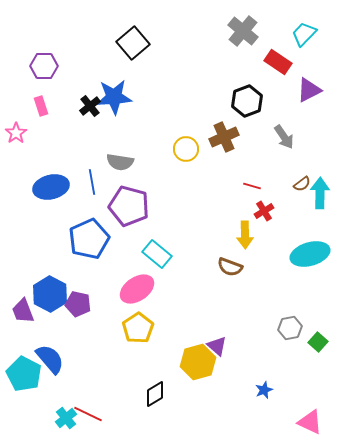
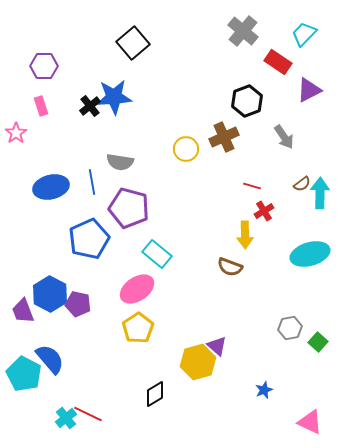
purple pentagon at (129, 206): moved 2 px down
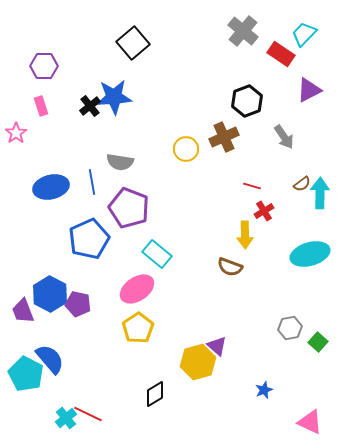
red rectangle at (278, 62): moved 3 px right, 8 px up
purple pentagon at (129, 208): rotated 6 degrees clockwise
cyan pentagon at (24, 374): moved 2 px right
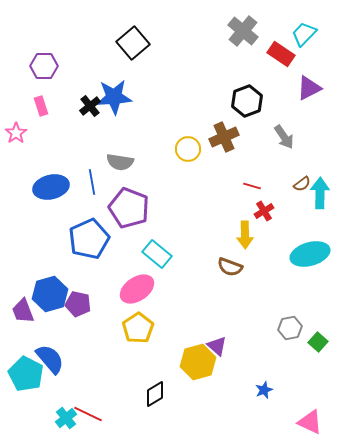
purple triangle at (309, 90): moved 2 px up
yellow circle at (186, 149): moved 2 px right
blue hexagon at (50, 294): rotated 16 degrees clockwise
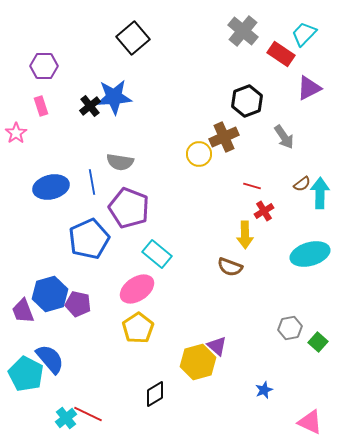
black square at (133, 43): moved 5 px up
yellow circle at (188, 149): moved 11 px right, 5 px down
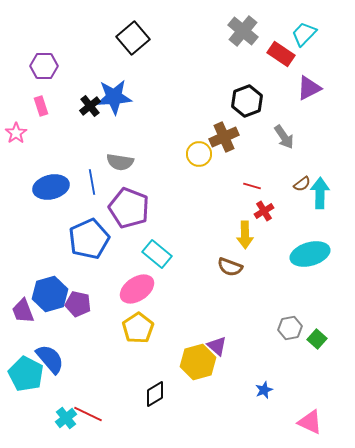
green square at (318, 342): moved 1 px left, 3 px up
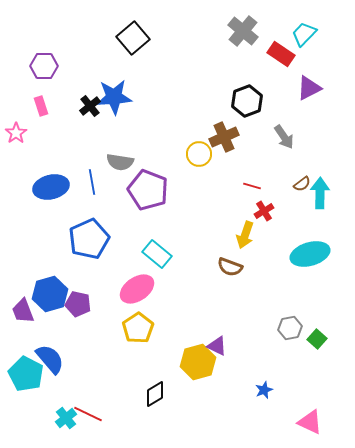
purple pentagon at (129, 208): moved 19 px right, 18 px up
yellow arrow at (245, 235): rotated 20 degrees clockwise
purple triangle at (217, 346): rotated 15 degrees counterclockwise
